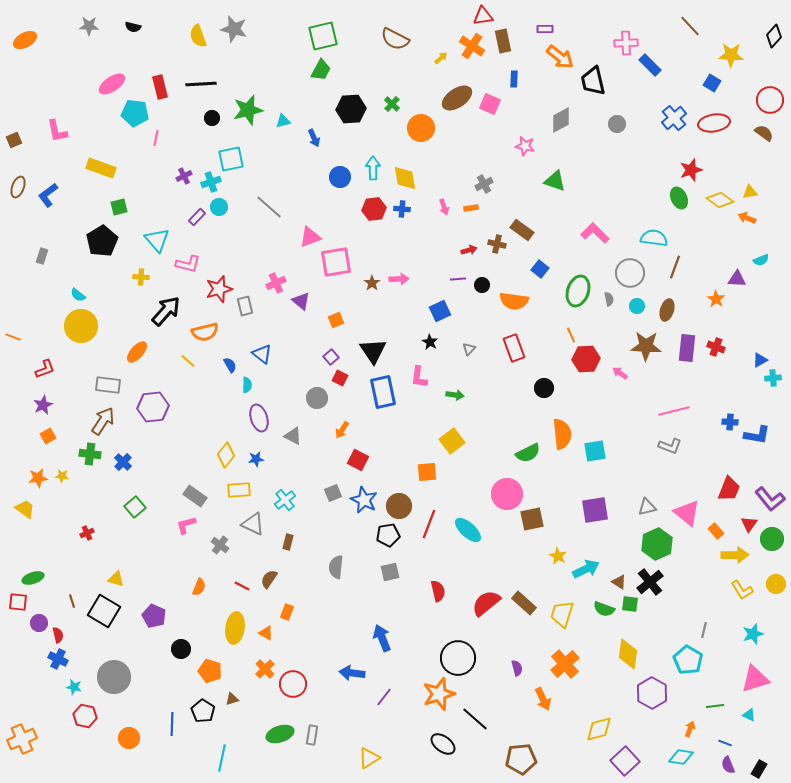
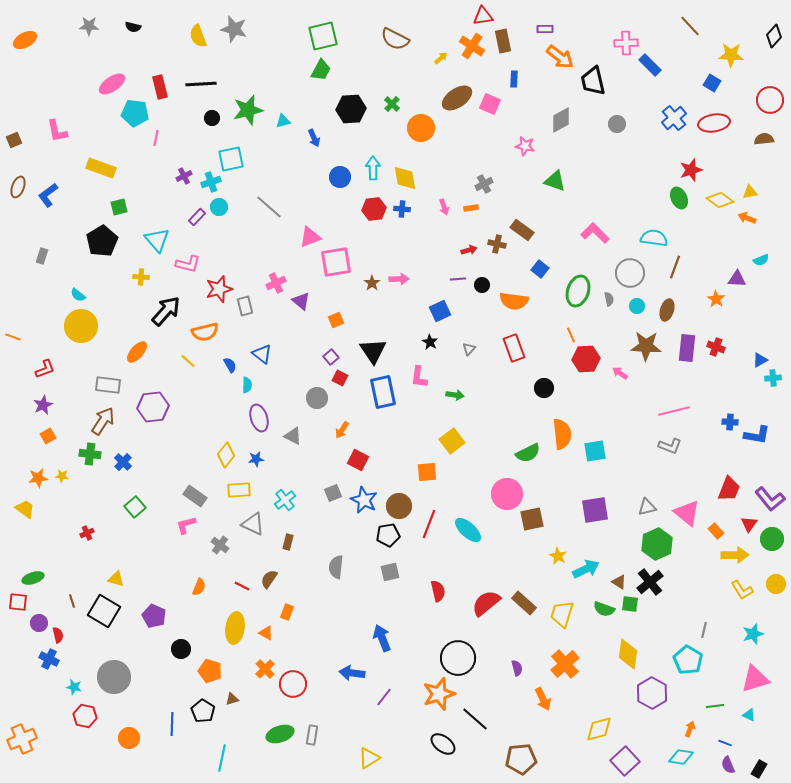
brown semicircle at (764, 133): moved 6 px down; rotated 42 degrees counterclockwise
blue cross at (58, 659): moved 9 px left
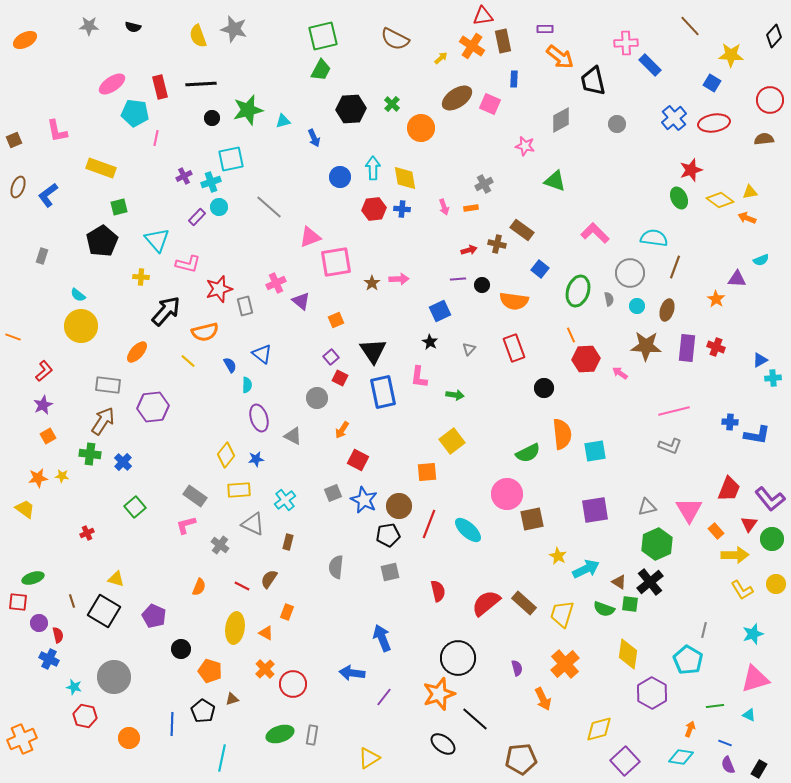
red L-shape at (45, 369): moved 1 px left, 2 px down; rotated 20 degrees counterclockwise
pink triangle at (687, 513): moved 2 px right, 3 px up; rotated 20 degrees clockwise
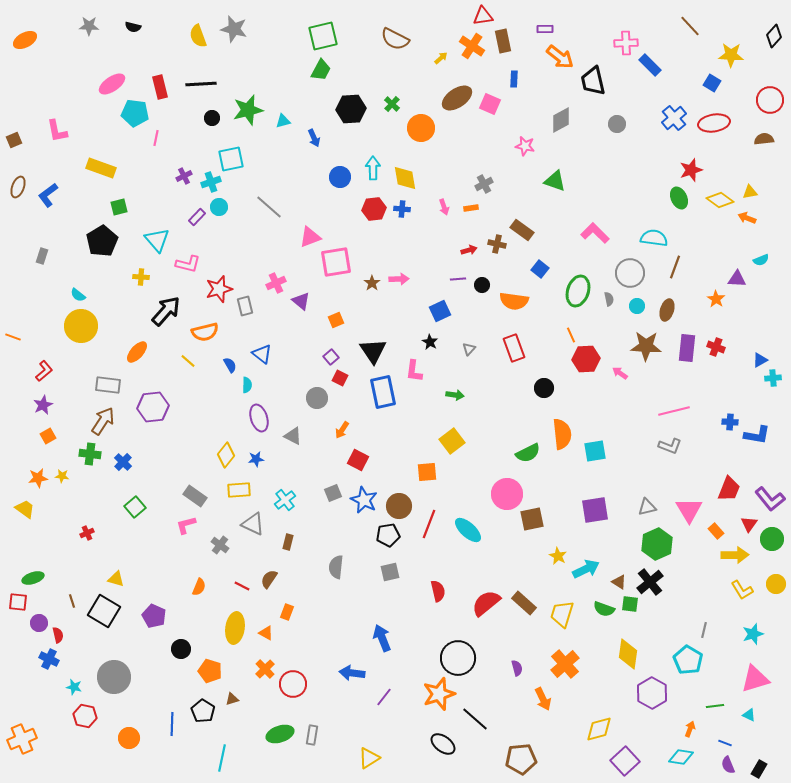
pink L-shape at (419, 377): moved 5 px left, 6 px up
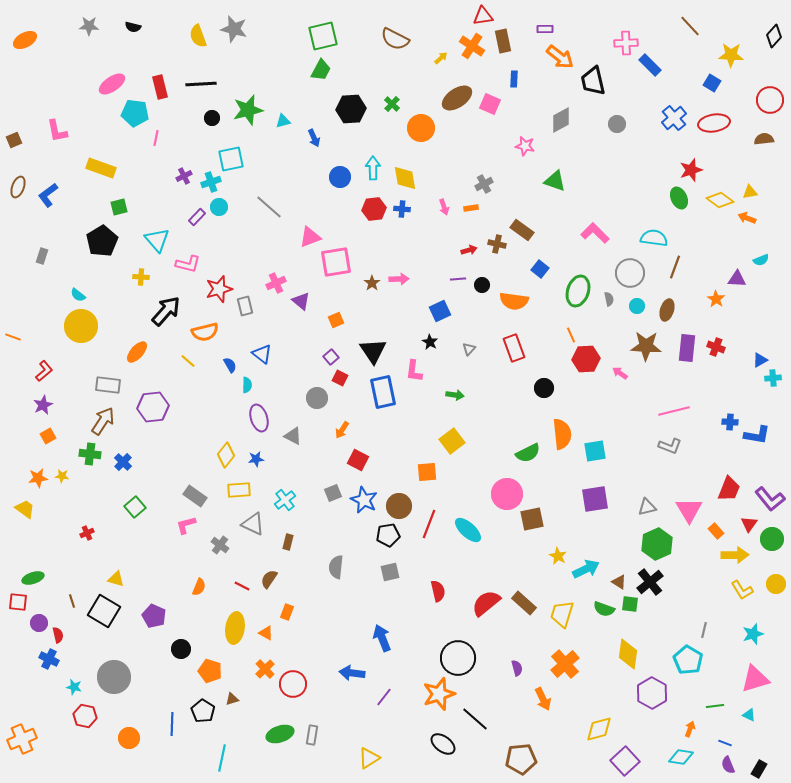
purple square at (595, 510): moved 11 px up
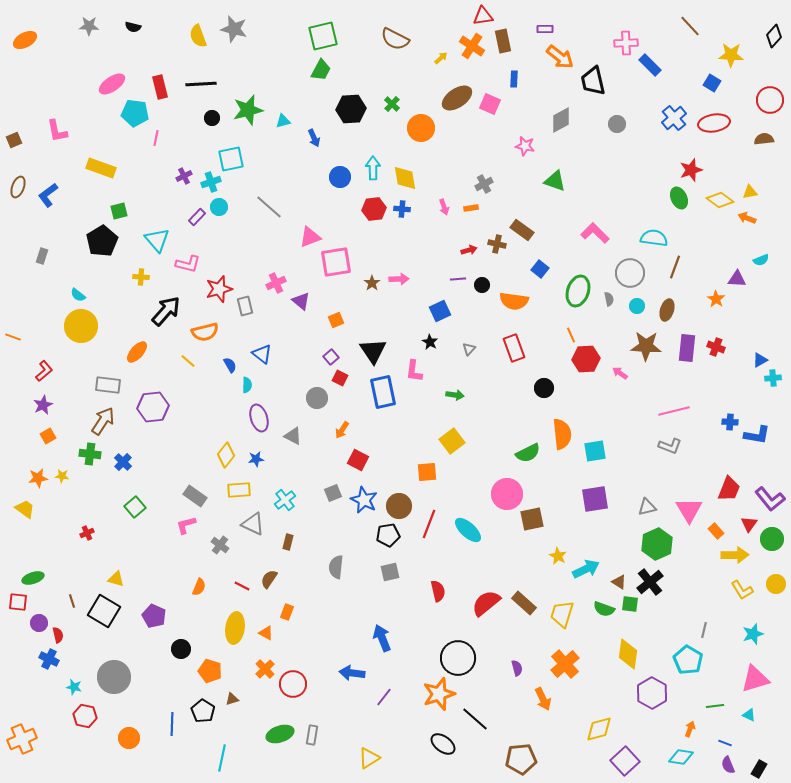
green square at (119, 207): moved 4 px down
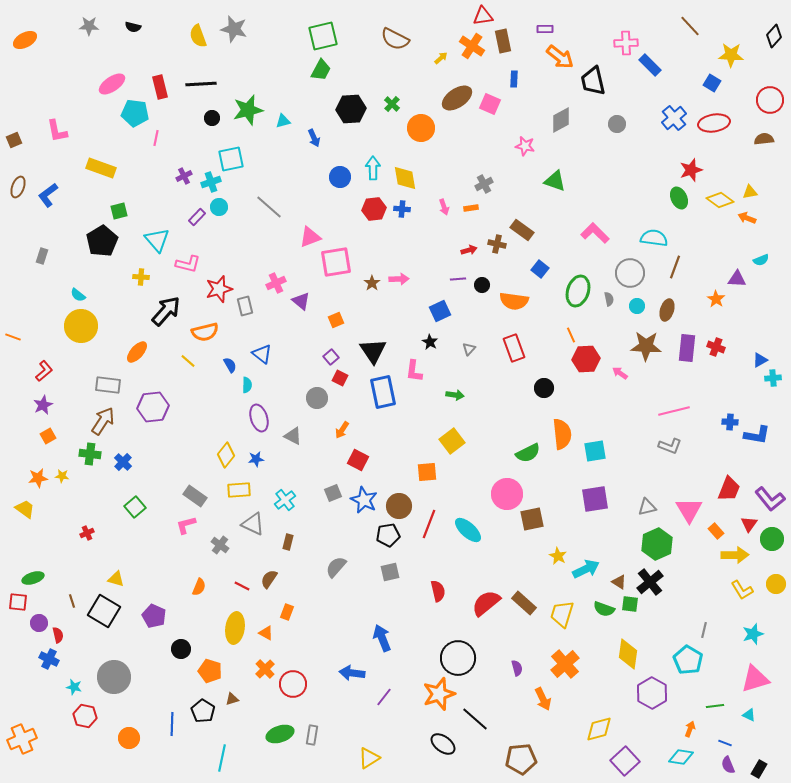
gray semicircle at (336, 567): rotated 35 degrees clockwise
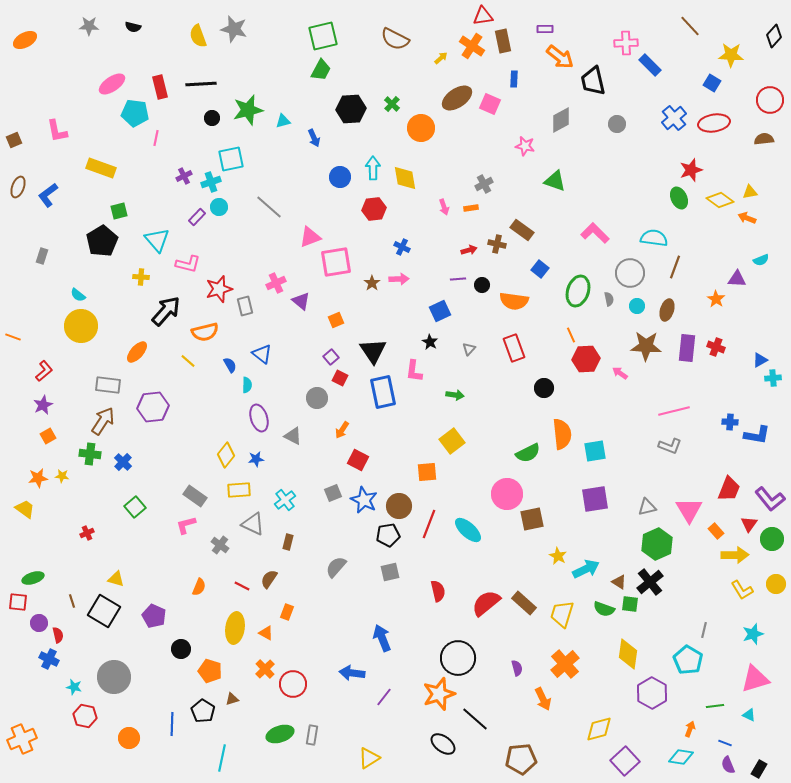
blue cross at (402, 209): moved 38 px down; rotated 21 degrees clockwise
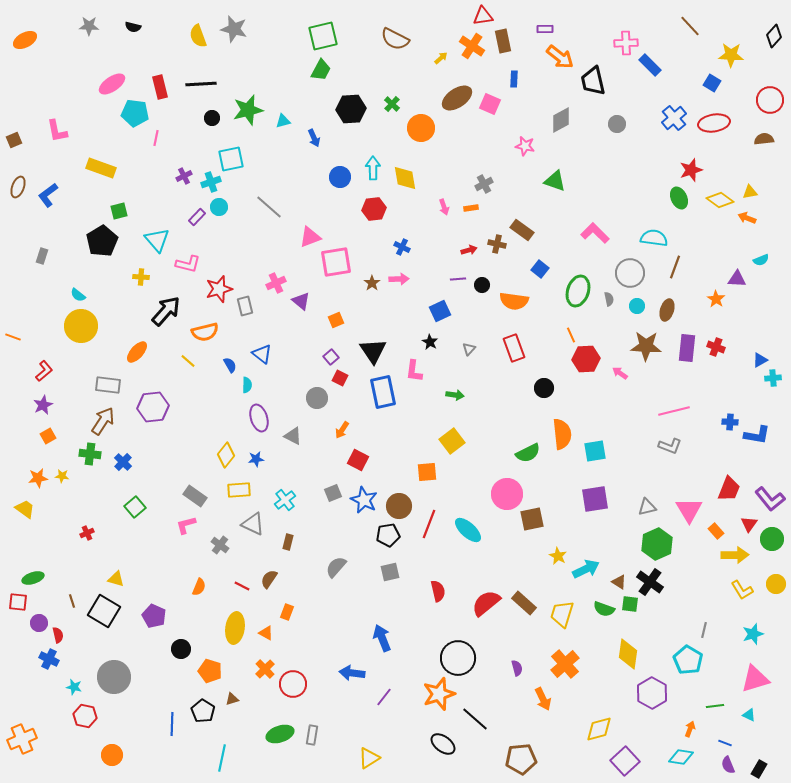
black cross at (650, 582): rotated 16 degrees counterclockwise
orange circle at (129, 738): moved 17 px left, 17 px down
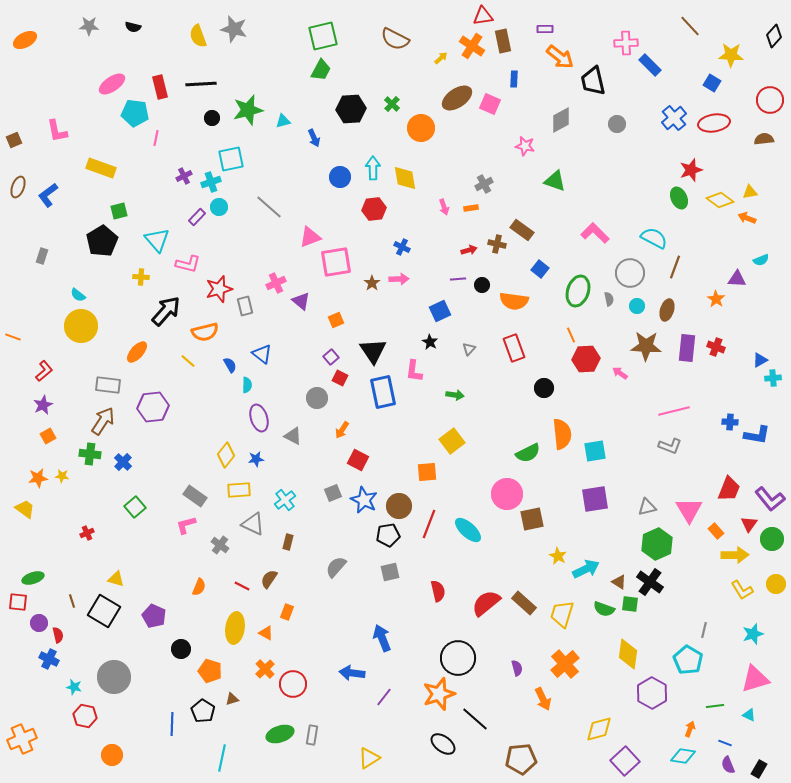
cyan semicircle at (654, 238): rotated 20 degrees clockwise
cyan diamond at (681, 757): moved 2 px right, 1 px up
